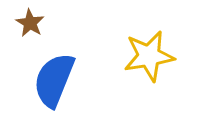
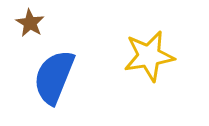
blue semicircle: moved 3 px up
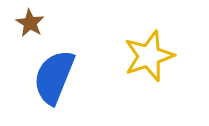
yellow star: rotated 9 degrees counterclockwise
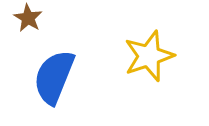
brown star: moved 2 px left, 5 px up
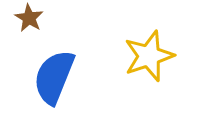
brown star: moved 1 px right
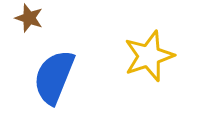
brown star: rotated 12 degrees counterclockwise
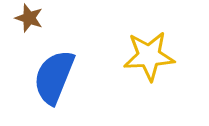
yellow star: rotated 15 degrees clockwise
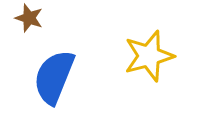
yellow star: rotated 12 degrees counterclockwise
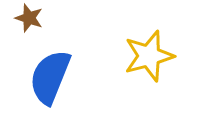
blue semicircle: moved 4 px left
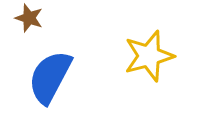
blue semicircle: rotated 6 degrees clockwise
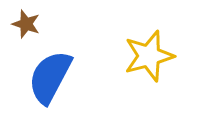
brown star: moved 3 px left, 6 px down
